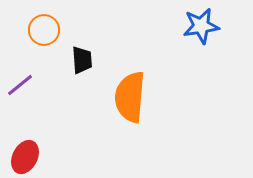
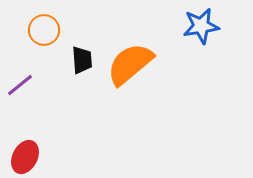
orange semicircle: moved 33 px up; rotated 45 degrees clockwise
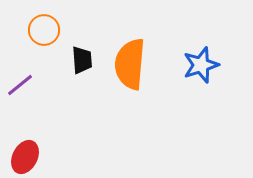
blue star: moved 39 px down; rotated 9 degrees counterclockwise
orange semicircle: rotated 45 degrees counterclockwise
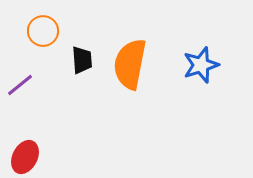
orange circle: moved 1 px left, 1 px down
orange semicircle: rotated 6 degrees clockwise
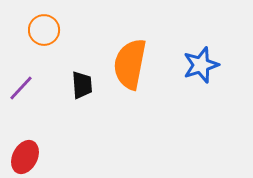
orange circle: moved 1 px right, 1 px up
black trapezoid: moved 25 px down
purple line: moved 1 px right, 3 px down; rotated 8 degrees counterclockwise
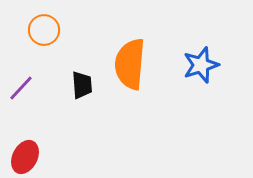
orange semicircle: rotated 6 degrees counterclockwise
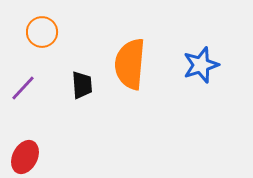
orange circle: moved 2 px left, 2 px down
purple line: moved 2 px right
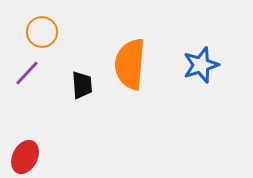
purple line: moved 4 px right, 15 px up
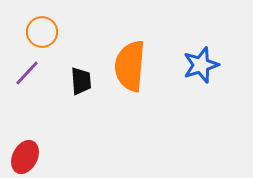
orange semicircle: moved 2 px down
black trapezoid: moved 1 px left, 4 px up
